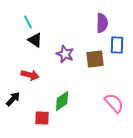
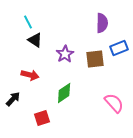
blue rectangle: moved 2 px right, 3 px down; rotated 66 degrees clockwise
purple star: rotated 18 degrees clockwise
green diamond: moved 2 px right, 8 px up
red square: rotated 21 degrees counterclockwise
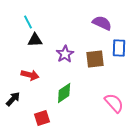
purple semicircle: rotated 66 degrees counterclockwise
black triangle: rotated 35 degrees counterclockwise
blue rectangle: rotated 66 degrees counterclockwise
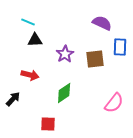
cyan line: rotated 40 degrees counterclockwise
blue rectangle: moved 1 px right, 1 px up
pink semicircle: rotated 80 degrees clockwise
red square: moved 6 px right, 6 px down; rotated 21 degrees clockwise
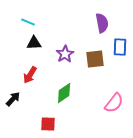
purple semicircle: rotated 54 degrees clockwise
black triangle: moved 1 px left, 3 px down
red arrow: rotated 108 degrees clockwise
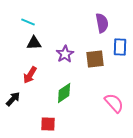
pink semicircle: rotated 80 degrees counterclockwise
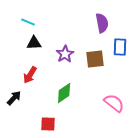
black arrow: moved 1 px right, 1 px up
pink semicircle: rotated 10 degrees counterclockwise
